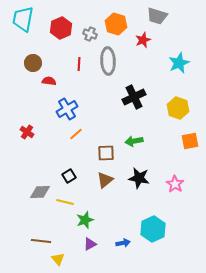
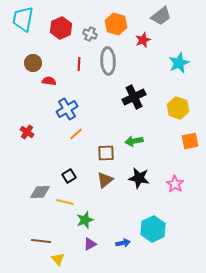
gray trapezoid: moved 4 px right; rotated 55 degrees counterclockwise
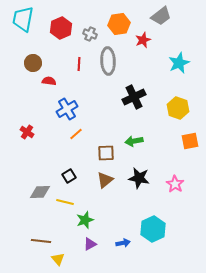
orange hexagon: moved 3 px right; rotated 25 degrees counterclockwise
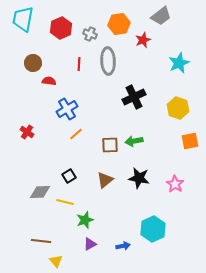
brown square: moved 4 px right, 8 px up
blue arrow: moved 3 px down
yellow triangle: moved 2 px left, 2 px down
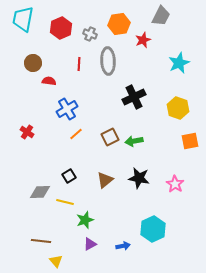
gray trapezoid: rotated 25 degrees counterclockwise
brown square: moved 8 px up; rotated 24 degrees counterclockwise
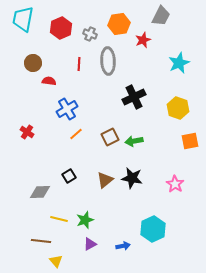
black star: moved 7 px left
yellow line: moved 6 px left, 17 px down
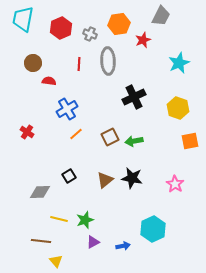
purple triangle: moved 3 px right, 2 px up
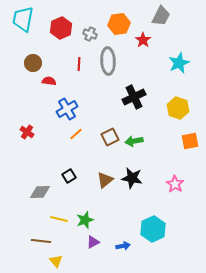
red star: rotated 14 degrees counterclockwise
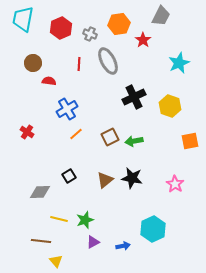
gray ellipse: rotated 24 degrees counterclockwise
yellow hexagon: moved 8 px left, 2 px up
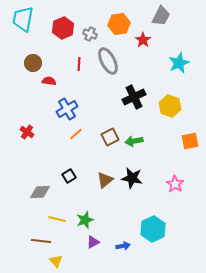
red hexagon: moved 2 px right
yellow line: moved 2 px left
